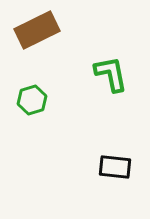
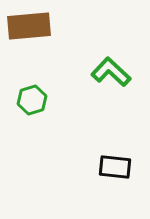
brown rectangle: moved 8 px left, 4 px up; rotated 21 degrees clockwise
green L-shape: moved 2 px up; rotated 36 degrees counterclockwise
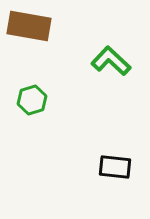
brown rectangle: rotated 15 degrees clockwise
green L-shape: moved 11 px up
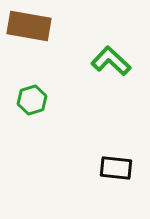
black rectangle: moved 1 px right, 1 px down
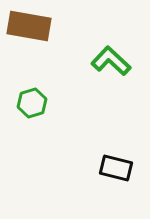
green hexagon: moved 3 px down
black rectangle: rotated 8 degrees clockwise
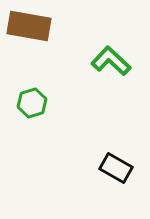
black rectangle: rotated 16 degrees clockwise
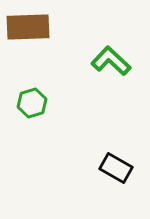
brown rectangle: moved 1 px left, 1 px down; rotated 12 degrees counterclockwise
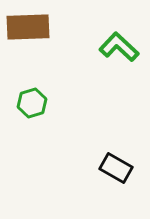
green L-shape: moved 8 px right, 14 px up
